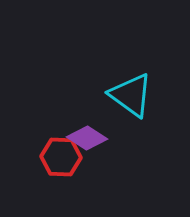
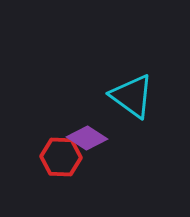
cyan triangle: moved 1 px right, 1 px down
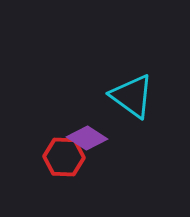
red hexagon: moved 3 px right
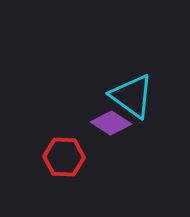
purple diamond: moved 24 px right, 15 px up
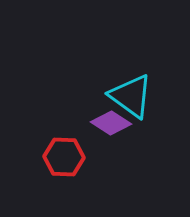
cyan triangle: moved 1 px left
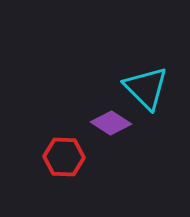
cyan triangle: moved 15 px right, 8 px up; rotated 9 degrees clockwise
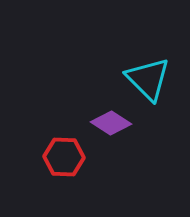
cyan triangle: moved 2 px right, 9 px up
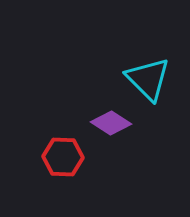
red hexagon: moved 1 px left
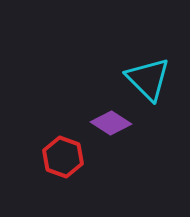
red hexagon: rotated 18 degrees clockwise
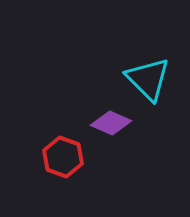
purple diamond: rotated 9 degrees counterclockwise
